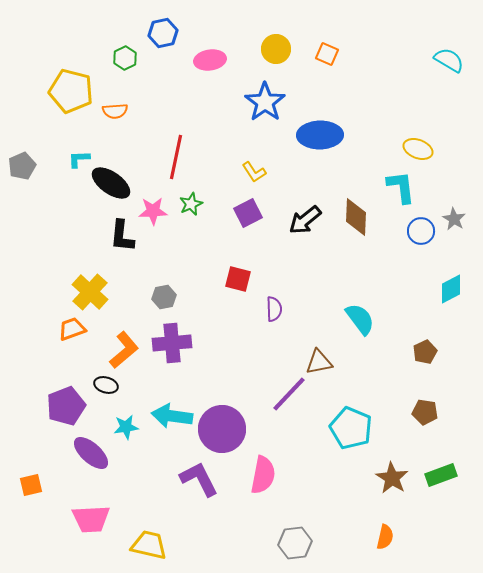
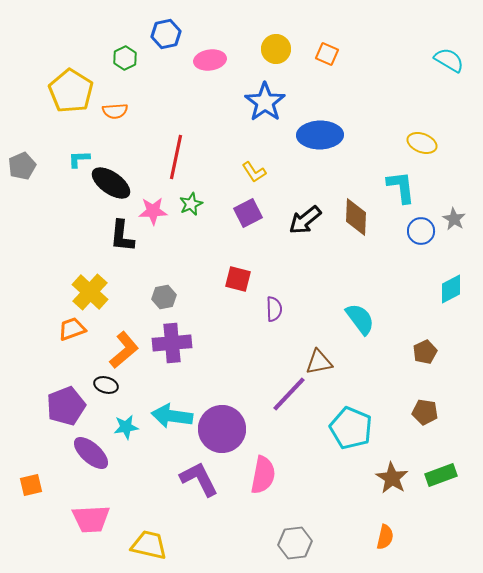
blue hexagon at (163, 33): moved 3 px right, 1 px down
yellow pentagon at (71, 91): rotated 18 degrees clockwise
yellow ellipse at (418, 149): moved 4 px right, 6 px up
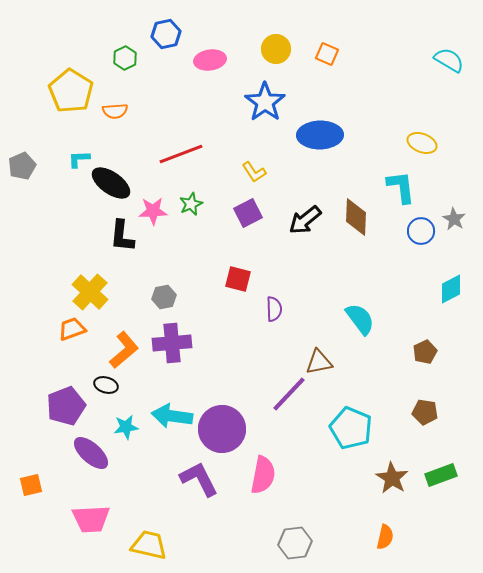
red line at (176, 157): moved 5 px right, 3 px up; rotated 57 degrees clockwise
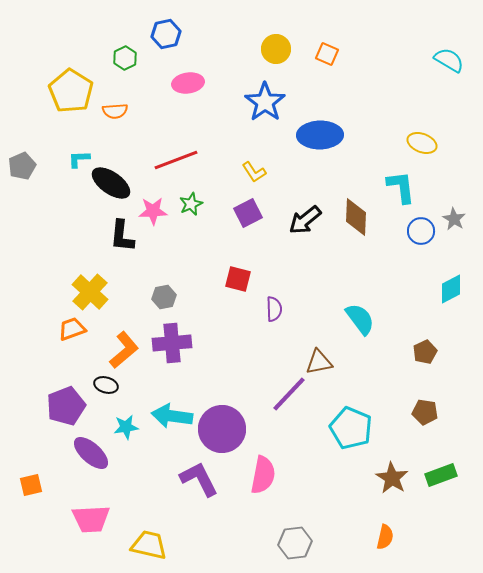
pink ellipse at (210, 60): moved 22 px left, 23 px down
red line at (181, 154): moved 5 px left, 6 px down
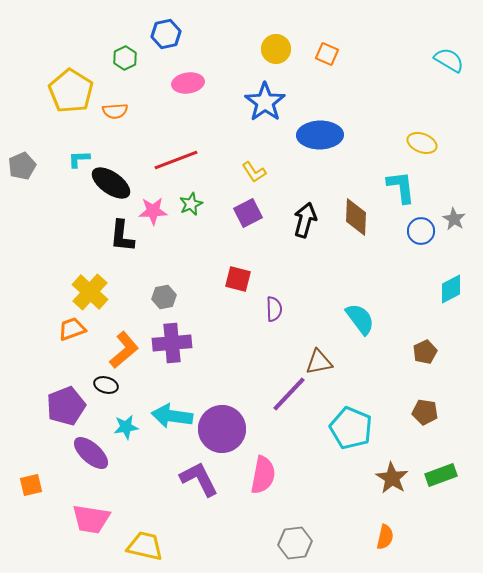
black arrow at (305, 220): rotated 144 degrees clockwise
pink trapezoid at (91, 519): rotated 12 degrees clockwise
yellow trapezoid at (149, 545): moved 4 px left, 1 px down
